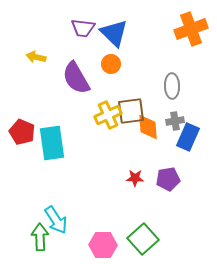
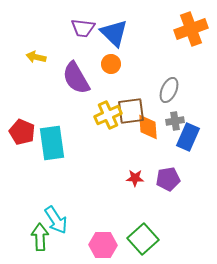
gray ellipse: moved 3 px left, 4 px down; rotated 25 degrees clockwise
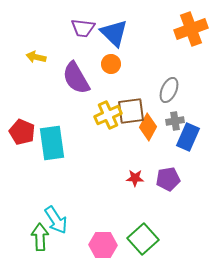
orange diamond: rotated 32 degrees clockwise
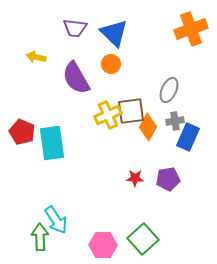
purple trapezoid: moved 8 px left
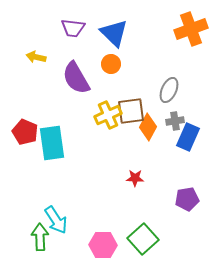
purple trapezoid: moved 2 px left
red pentagon: moved 3 px right
purple pentagon: moved 19 px right, 20 px down
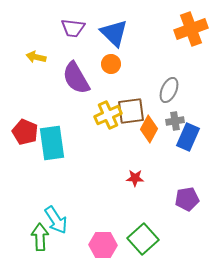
orange diamond: moved 1 px right, 2 px down
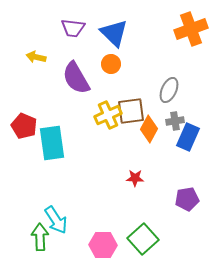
red pentagon: moved 1 px left, 6 px up
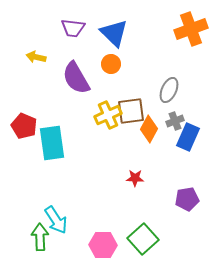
gray cross: rotated 12 degrees counterclockwise
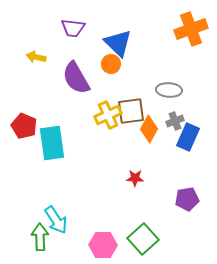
blue triangle: moved 4 px right, 10 px down
gray ellipse: rotated 70 degrees clockwise
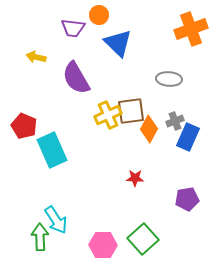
orange circle: moved 12 px left, 49 px up
gray ellipse: moved 11 px up
cyan rectangle: moved 7 px down; rotated 16 degrees counterclockwise
